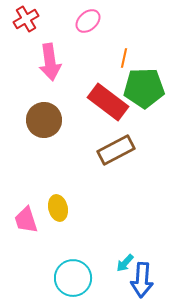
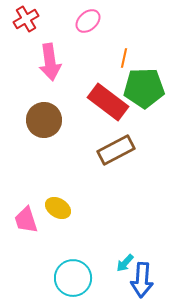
yellow ellipse: rotated 45 degrees counterclockwise
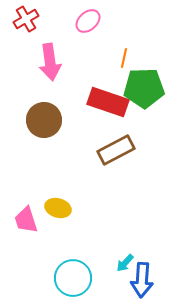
red rectangle: rotated 18 degrees counterclockwise
yellow ellipse: rotated 15 degrees counterclockwise
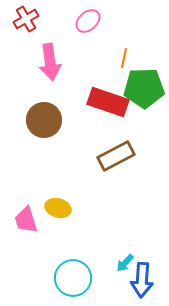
brown rectangle: moved 6 px down
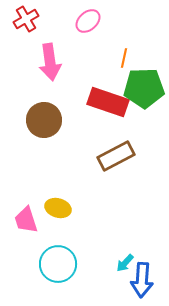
cyan circle: moved 15 px left, 14 px up
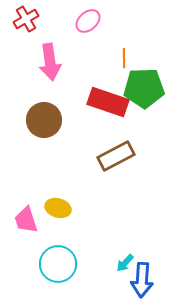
orange line: rotated 12 degrees counterclockwise
